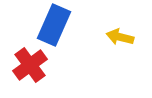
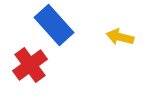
blue rectangle: rotated 66 degrees counterclockwise
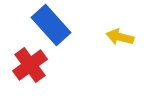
blue rectangle: moved 3 px left
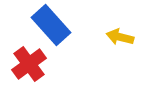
red cross: moved 1 px left, 1 px up
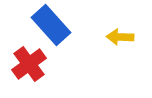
yellow arrow: rotated 12 degrees counterclockwise
